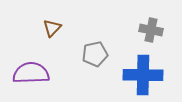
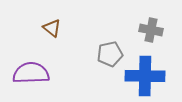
brown triangle: rotated 36 degrees counterclockwise
gray pentagon: moved 15 px right
blue cross: moved 2 px right, 1 px down
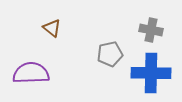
blue cross: moved 6 px right, 3 px up
